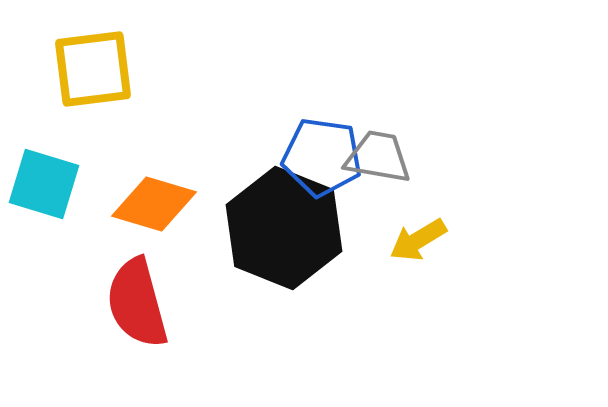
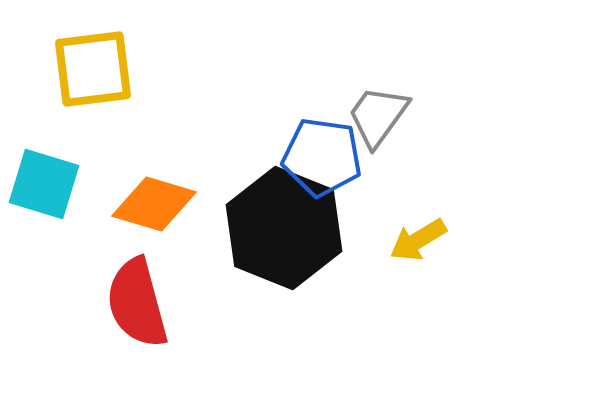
gray trapezoid: moved 41 px up; rotated 64 degrees counterclockwise
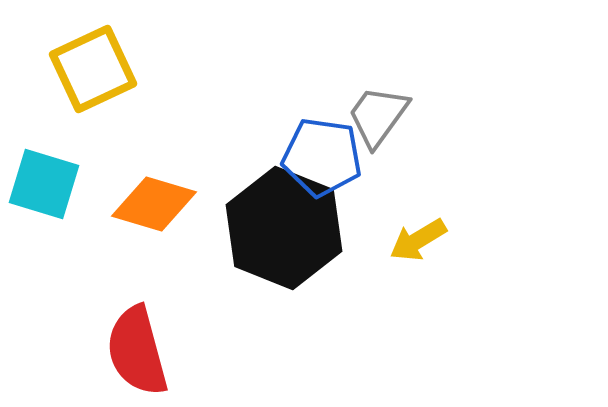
yellow square: rotated 18 degrees counterclockwise
red semicircle: moved 48 px down
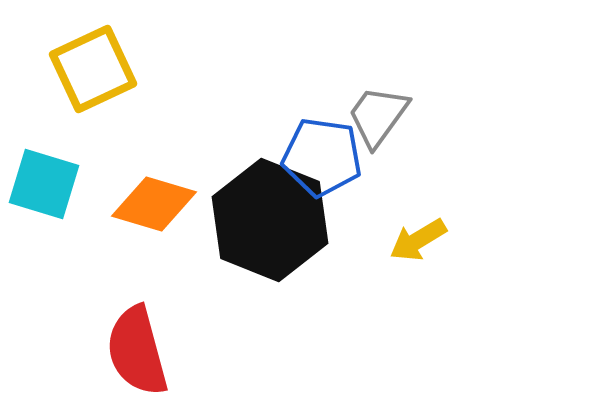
black hexagon: moved 14 px left, 8 px up
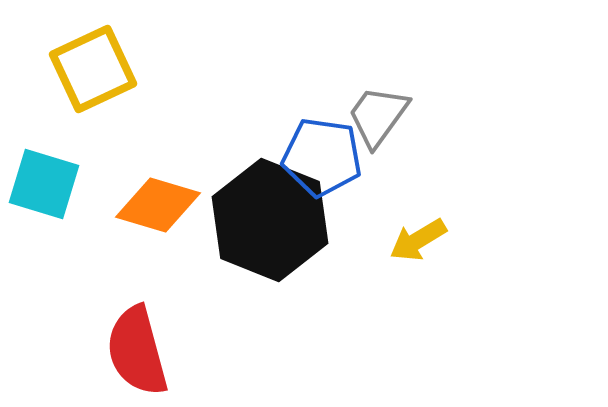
orange diamond: moved 4 px right, 1 px down
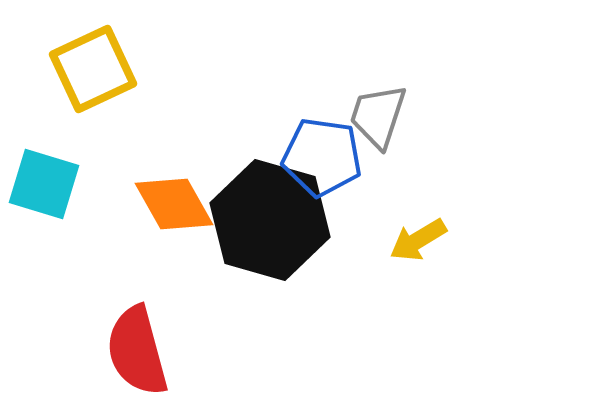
gray trapezoid: rotated 18 degrees counterclockwise
orange diamond: moved 16 px right, 1 px up; rotated 44 degrees clockwise
black hexagon: rotated 6 degrees counterclockwise
